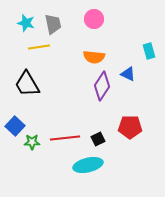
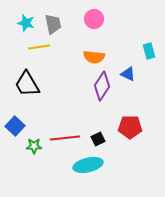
green star: moved 2 px right, 4 px down
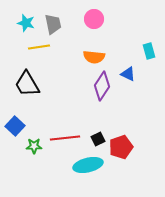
red pentagon: moved 9 px left, 20 px down; rotated 20 degrees counterclockwise
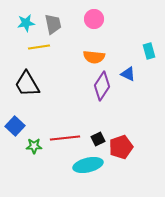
cyan star: rotated 24 degrees counterclockwise
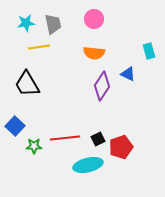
orange semicircle: moved 4 px up
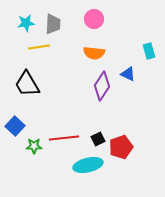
gray trapezoid: rotated 15 degrees clockwise
red line: moved 1 px left
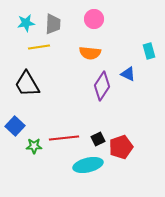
orange semicircle: moved 4 px left
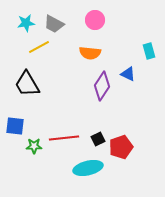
pink circle: moved 1 px right, 1 px down
gray trapezoid: moved 1 px right; rotated 115 degrees clockwise
yellow line: rotated 20 degrees counterclockwise
blue square: rotated 36 degrees counterclockwise
cyan ellipse: moved 3 px down
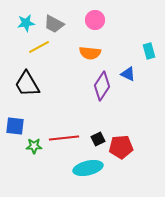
red pentagon: rotated 15 degrees clockwise
